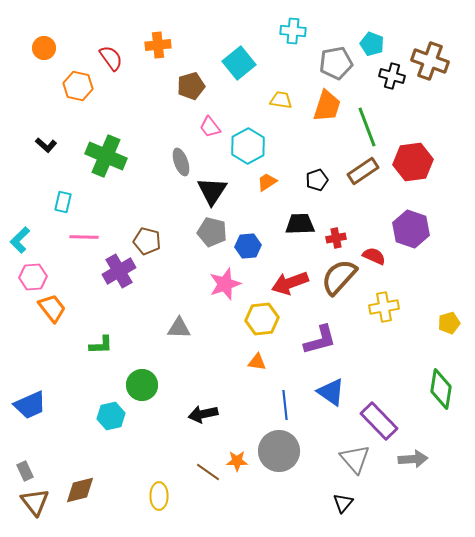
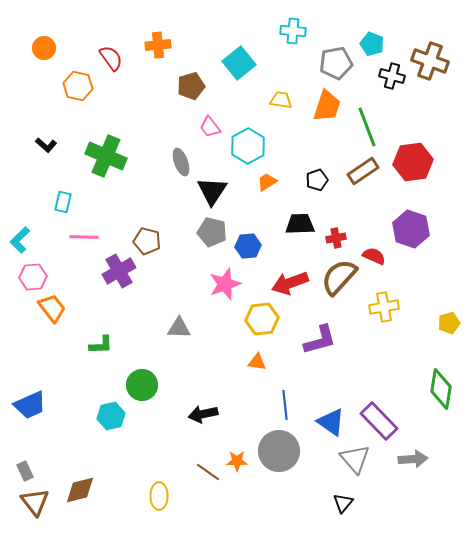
blue triangle at (331, 392): moved 30 px down
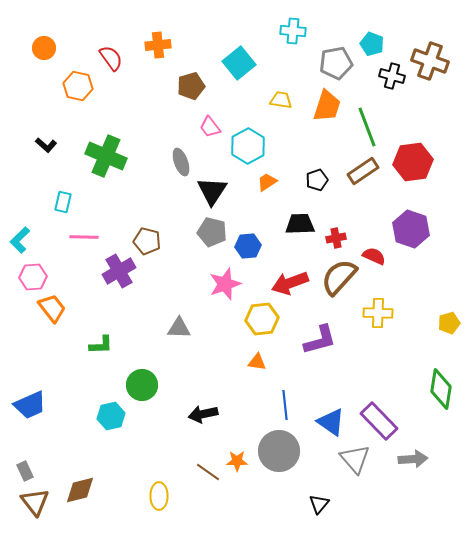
yellow cross at (384, 307): moved 6 px left, 6 px down; rotated 12 degrees clockwise
black triangle at (343, 503): moved 24 px left, 1 px down
